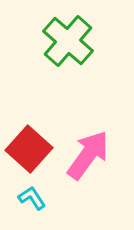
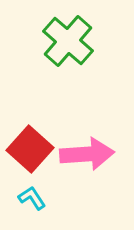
red square: moved 1 px right
pink arrow: moved 1 px left, 1 px up; rotated 50 degrees clockwise
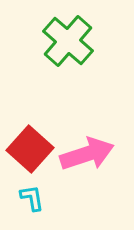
pink arrow: rotated 14 degrees counterclockwise
cyan L-shape: rotated 24 degrees clockwise
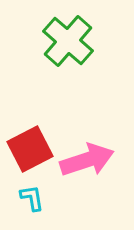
red square: rotated 21 degrees clockwise
pink arrow: moved 6 px down
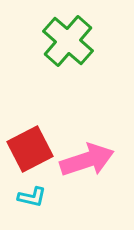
cyan L-shape: moved 1 px up; rotated 112 degrees clockwise
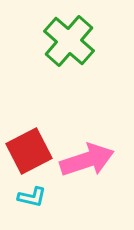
green cross: moved 1 px right
red square: moved 1 px left, 2 px down
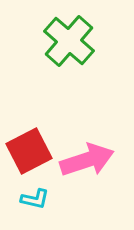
cyan L-shape: moved 3 px right, 2 px down
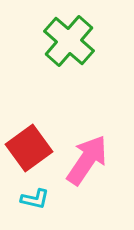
red square: moved 3 px up; rotated 9 degrees counterclockwise
pink arrow: rotated 38 degrees counterclockwise
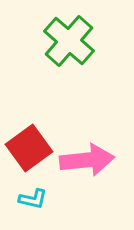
pink arrow: rotated 50 degrees clockwise
cyan L-shape: moved 2 px left
